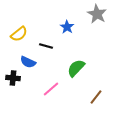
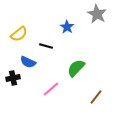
black cross: rotated 16 degrees counterclockwise
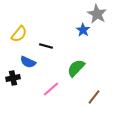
blue star: moved 16 px right, 3 px down
yellow semicircle: rotated 12 degrees counterclockwise
brown line: moved 2 px left
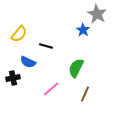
green semicircle: rotated 18 degrees counterclockwise
brown line: moved 9 px left, 3 px up; rotated 14 degrees counterclockwise
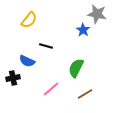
gray star: rotated 18 degrees counterclockwise
yellow semicircle: moved 10 px right, 14 px up
blue semicircle: moved 1 px left, 1 px up
brown line: rotated 35 degrees clockwise
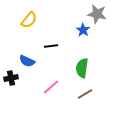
black line: moved 5 px right; rotated 24 degrees counterclockwise
green semicircle: moved 6 px right; rotated 18 degrees counterclockwise
black cross: moved 2 px left
pink line: moved 2 px up
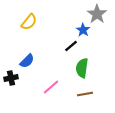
gray star: rotated 24 degrees clockwise
yellow semicircle: moved 2 px down
black line: moved 20 px right; rotated 32 degrees counterclockwise
blue semicircle: rotated 70 degrees counterclockwise
brown line: rotated 21 degrees clockwise
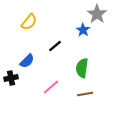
black line: moved 16 px left
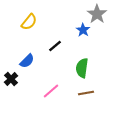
black cross: moved 1 px down; rotated 32 degrees counterclockwise
pink line: moved 4 px down
brown line: moved 1 px right, 1 px up
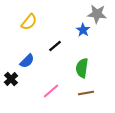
gray star: rotated 30 degrees counterclockwise
